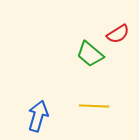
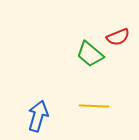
red semicircle: moved 3 px down; rotated 10 degrees clockwise
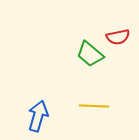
red semicircle: rotated 10 degrees clockwise
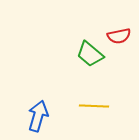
red semicircle: moved 1 px right, 1 px up
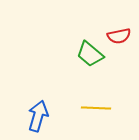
yellow line: moved 2 px right, 2 px down
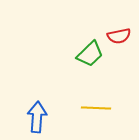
green trapezoid: rotated 84 degrees counterclockwise
blue arrow: moved 1 px left, 1 px down; rotated 12 degrees counterclockwise
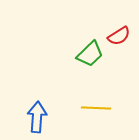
red semicircle: rotated 20 degrees counterclockwise
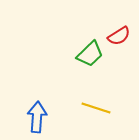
yellow line: rotated 16 degrees clockwise
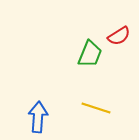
green trapezoid: rotated 24 degrees counterclockwise
blue arrow: moved 1 px right
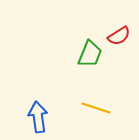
blue arrow: rotated 12 degrees counterclockwise
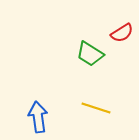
red semicircle: moved 3 px right, 3 px up
green trapezoid: rotated 100 degrees clockwise
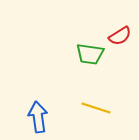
red semicircle: moved 2 px left, 3 px down
green trapezoid: rotated 24 degrees counterclockwise
